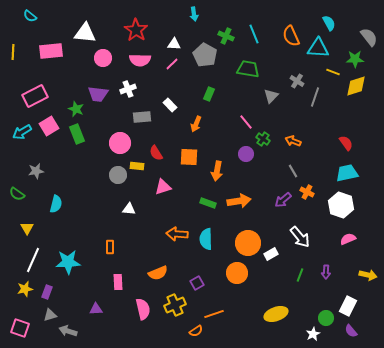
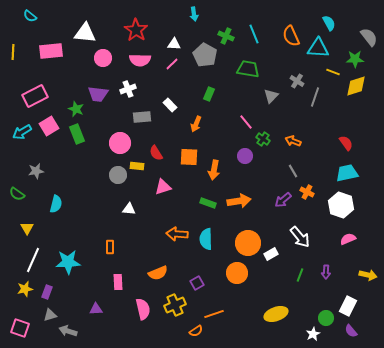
purple circle at (246, 154): moved 1 px left, 2 px down
orange arrow at (217, 171): moved 3 px left, 1 px up
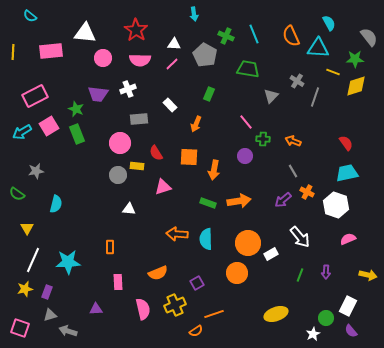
gray rectangle at (142, 117): moved 3 px left, 2 px down
green cross at (263, 139): rotated 32 degrees counterclockwise
white hexagon at (341, 205): moved 5 px left
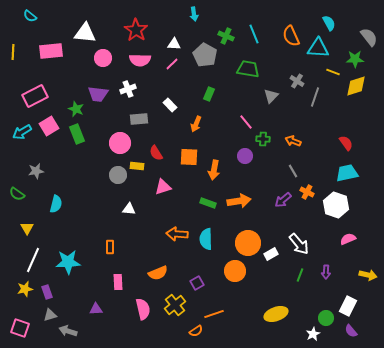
white arrow at (300, 237): moved 1 px left, 7 px down
orange circle at (237, 273): moved 2 px left, 2 px up
purple rectangle at (47, 292): rotated 40 degrees counterclockwise
yellow cross at (175, 305): rotated 15 degrees counterclockwise
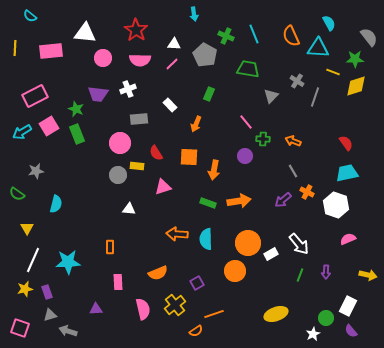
yellow line at (13, 52): moved 2 px right, 4 px up
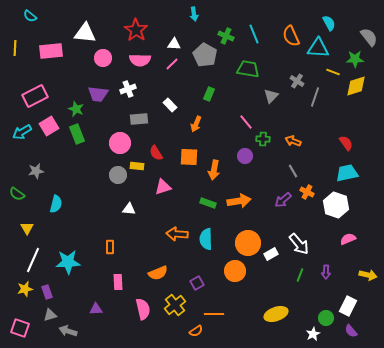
orange line at (214, 314): rotated 18 degrees clockwise
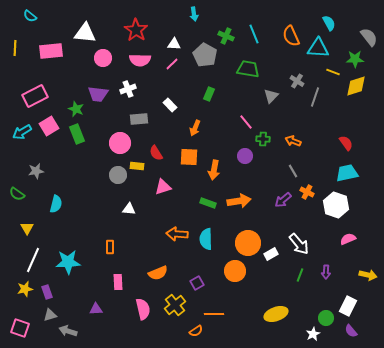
orange arrow at (196, 124): moved 1 px left, 4 px down
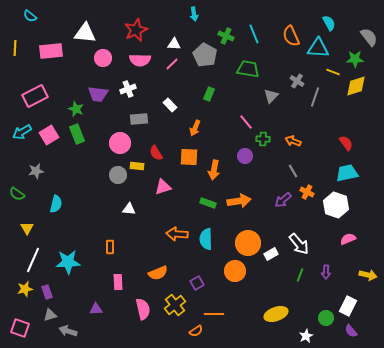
red star at (136, 30): rotated 15 degrees clockwise
pink square at (49, 126): moved 9 px down
white star at (313, 334): moved 7 px left, 2 px down
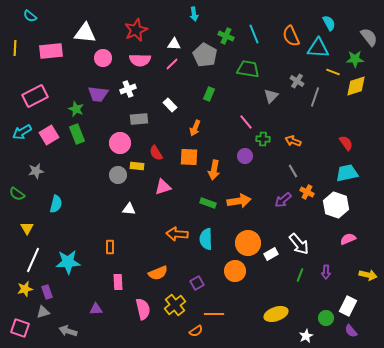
gray triangle at (50, 315): moved 7 px left, 3 px up
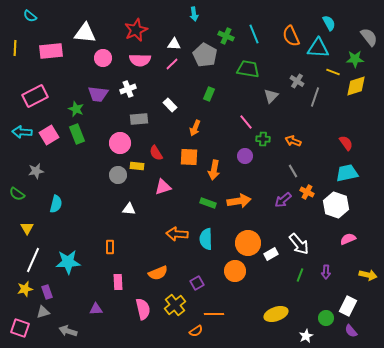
cyan arrow at (22, 132): rotated 36 degrees clockwise
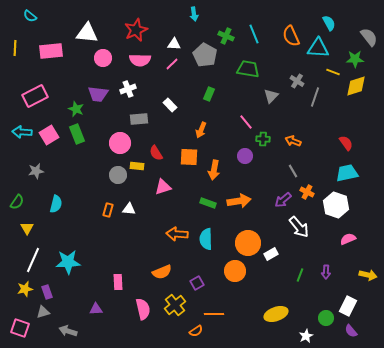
white triangle at (85, 33): moved 2 px right
orange arrow at (195, 128): moved 6 px right, 2 px down
green semicircle at (17, 194): moved 8 px down; rotated 91 degrees counterclockwise
white arrow at (299, 244): moved 17 px up
orange rectangle at (110, 247): moved 2 px left, 37 px up; rotated 16 degrees clockwise
orange semicircle at (158, 273): moved 4 px right, 1 px up
